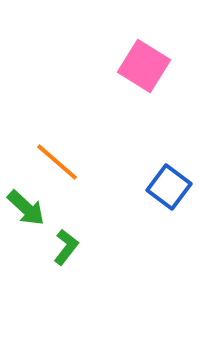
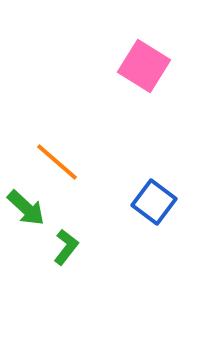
blue square: moved 15 px left, 15 px down
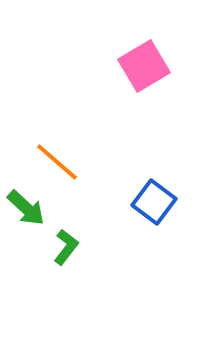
pink square: rotated 27 degrees clockwise
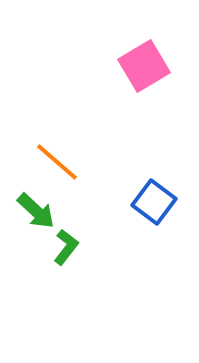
green arrow: moved 10 px right, 3 px down
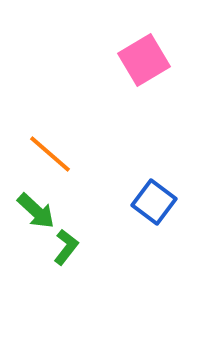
pink square: moved 6 px up
orange line: moved 7 px left, 8 px up
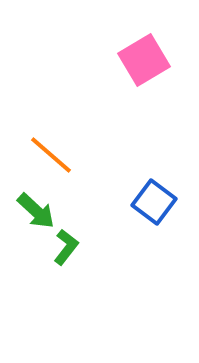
orange line: moved 1 px right, 1 px down
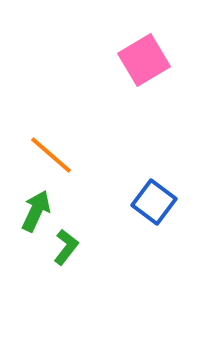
green arrow: rotated 108 degrees counterclockwise
